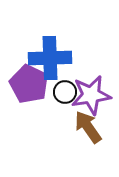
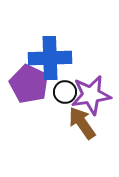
brown arrow: moved 6 px left, 4 px up
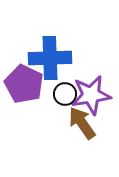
purple pentagon: moved 5 px left
black circle: moved 2 px down
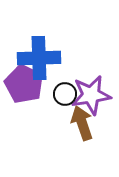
blue cross: moved 11 px left
brown arrow: rotated 16 degrees clockwise
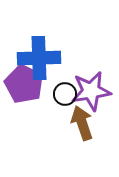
purple star: moved 4 px up
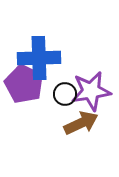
brown arrow: moved 1 px left; rotated 84 degrees clockwise
